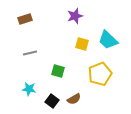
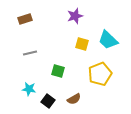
black square: moved 4 px left
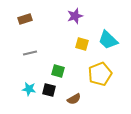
black square: moved 1 px right, 11 px up; rotated 24 degrees counterclockwise
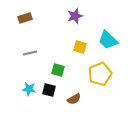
brown rectangle: moved 1 px up
yellow square: moved 2 px left, 3 px down
green square: moved 1 px up
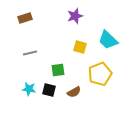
green square: rotated 24 degrees counterclockwise
brown semicircle: moved 7 px up
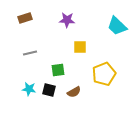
purple star: moved 8 px left, 4 px down; rotated 21 degrees clockwise
cyan trapezoid: moved 9 px right, 14 px up
yellow square: rotated 16 degrees counterclockwise
yellow pentagon: moved 4 px right
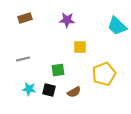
gray line: moved 7 px left, 6 px down
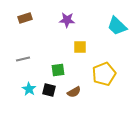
cyan star: rotated 24 degrees clockwise
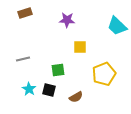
brown rectangle: moved 5 px up
brown semicircle: moved 2 px right, 5 px down
